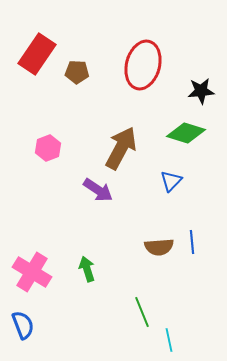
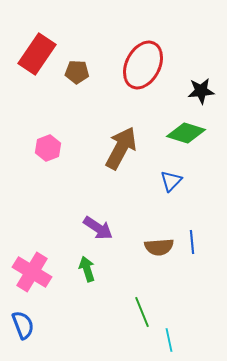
red ellipse: rotated 12 degrees clockwise
purple arrow: moved 38 px down
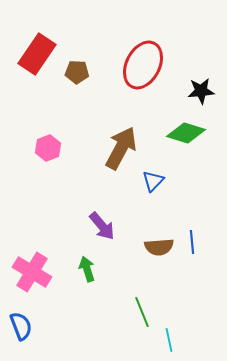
blue triangle: moved 18 px left
purple arrow: moved 4 px right, 2 px up; rotated 16 degrees clockwise
blue semicircle: moved 2 px left, 1 px down
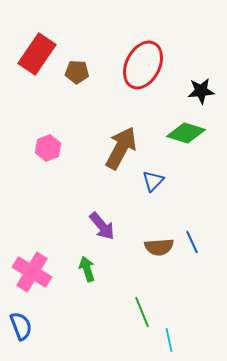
blue line: rotated 20 degrees counterclockwise
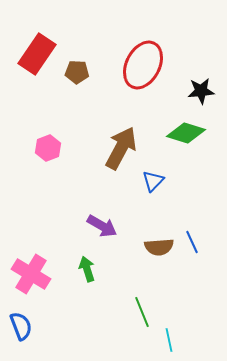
purple arrow: rotated 20 degrees counterclockwise
pink cross: moved 1 px left, 2 px down
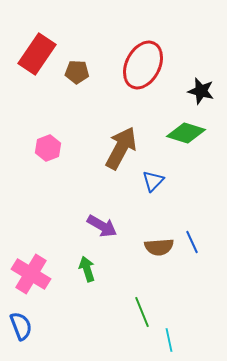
black star: rotated 20 degrees clockwise
